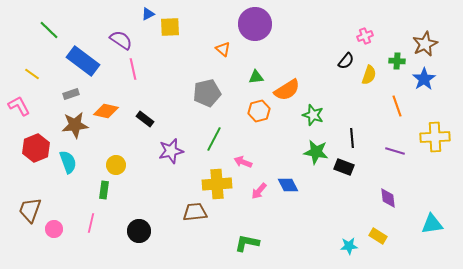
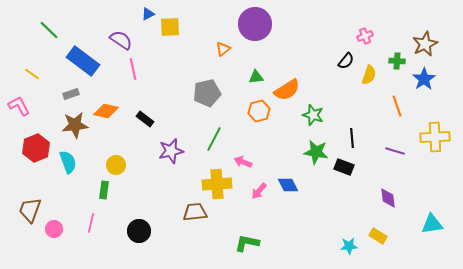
orange triangle at (223, 49): rotated 42 degrees clockwise
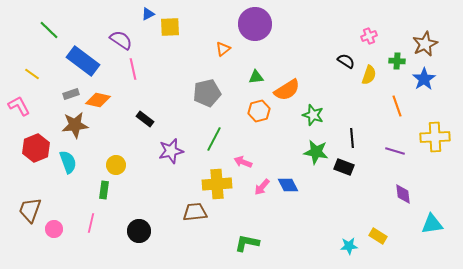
pink cross at (365, 36): moved 4 px right
black semicircle at (346, 61): rotated 96 degrees counterclockwise
orange diamond at (106, 111): moved 8 px left, 11 px up
pink arrow at (259, 191): moved 3 px right, 4 px up
purple diamond at (388, 198): moved 15 px right, 4 px up
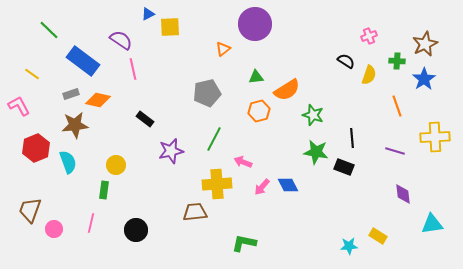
black circle at (139, 231): moved 3 px left, 1 px up
green L-shape at (247, 243): moved 3 px left
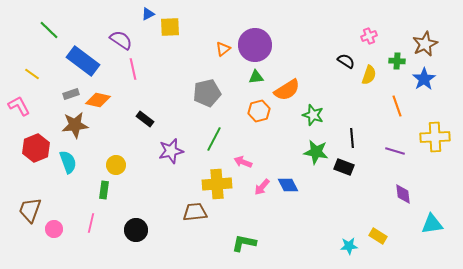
purple circle at (255, 24): moved 21 px down
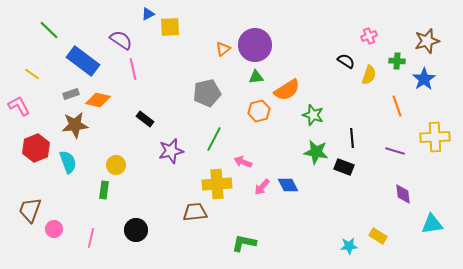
brown star at (425, 44): moved 2 px right, 3 px up; rotated 10 degrees clockwise
pink line at (91, 223): moved 15 px down
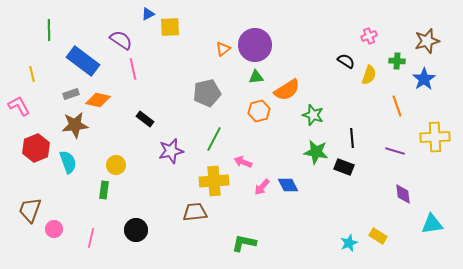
green line at (49, 30): rotated 45 degrees clockwise
yellow line at (32, 74): rotated 42 degrees clockwise
yellow cross at (217, 184): moved 3 px left, 3 px up
cyan star at (349, 246): moved 3 px up; rotated 18 degrees counterclockwise
